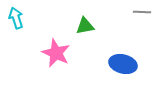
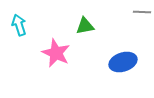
cyan arrow: moved 3 px right, 7 px down
blue ellipse: moved 2 px up; rotated 32 degrees counterclockwise
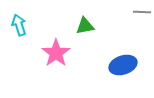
pink star: rotated 12 degrees clockwise
blue ellipse: moved 3 px down
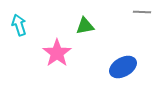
pink star: moved 1 px right
blue ellipse: moved 2 px down; rotated 12 degrees counterclockwise
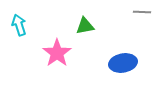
blue ellipse: moved 4 px up; rotated 20 degrees clockwise
